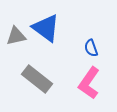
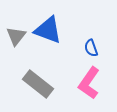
blue triangle: moved 2 px right, 2 px down; rotated 16 degrees counterclockwise
gray triangle: rotated 40 degrees counterclockwise
gray rectangle: moved 1 px right, 5 px down
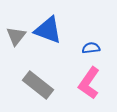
blue semicircle: rotated 102 degrees clockwise
gray rectangle: moved 1 px down
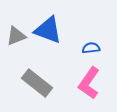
gray triangle: rotated 30 degrees clockwise
gray rectangle: moved 1 px left, 2 px up
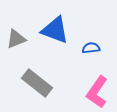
blue triangle: moved 7 px right
gray triangle: moved 3 px down
pink L-shape: moved 8 px right, 9 px down
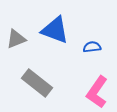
blue semicircle: moved 1 px right, 1 px up
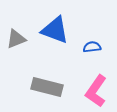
gray rectangle: moved 10 px right, 4 px down; rotated 24 degrees counterclockwise
pink L-shape: moved 1 px left, 1 px up
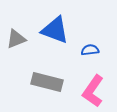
blue semicircle: moved 2 px left, 3 px down
gray rectangle: moved 5 px up
pink L-shape: moved 3 px left
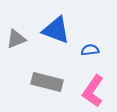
blue triangle: moved 1 px right
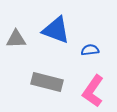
gray triangle: rotated 20 degrees clockwise
